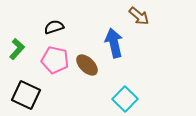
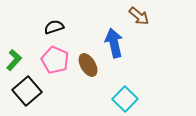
green L-shape: moved 3 px left, 11 px down
pink pentagon: rotated 12 degrees clockwise
brown ellipse: moved 1 px right; rotated 15 degrees clockwise
black square: moved 1 px right, 4 px up; rotated 24 degrees clockwise
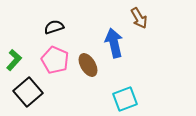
brown arrow: moved 2 px down; rotated 20 degrees clockwise
black square: moved 1 px right, 1 px down
cyan square: rotated 25 degrees clockwise
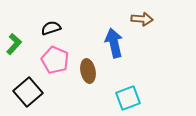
brown arrow: moved 3 px right, 1 px down; rotated 55 degrees counterclockwise
black semicircle: moved 3 px left, 1 px down
green L-shape: moved 16 px up
brown ellipse: moved 6 px down; rotated 20 degrees clockwise
cyan square: moved 3 px right, 1 px up
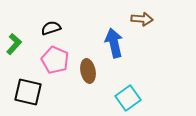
black square: rotated 36 degrees counterclockwise
cyan square: rotated 15 degrees counterclockwise
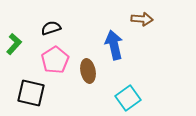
blue arrow: moved 2 px down
pink pentagon: rotated 16 degrees clockwise
black square: moved 3 px right, 1 px down
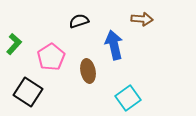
black semicircle: moved 28 px right, 7 px up
pink pentagon: moved 4 px left, 3 px up
black square: moved 3 px left, 1 px up; rotated 20 degrees clockwise
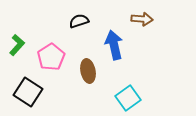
green L-shape: moved 3 px right, 1 px down
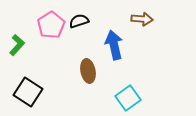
pink pentagon: moved 32 px up
